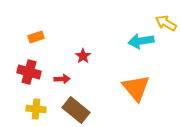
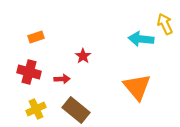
yellow arrow: moved 1 px left, 1 px down; rotated 35 degrees clockwise
cyan arrow: moved 2 px up; rotated 15 degrees clockwise
orange triangle: moved 1 px right, 1 px up
yellow cross: rotated 30 degrees counterclockwise
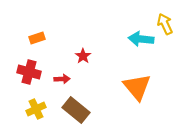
orange rectangle: moved 1 px right, 1 px down
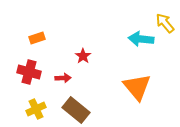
yellow arrow: moved 1 px up; rotated 15 degrees counterclockwise
red arrow: moved 1 px right, 1 px up
